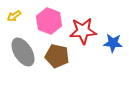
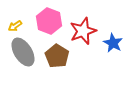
yellow arrow: moved 1 px right, 10 px down
red star: rotated 16 degrees counterclockwise
blue star: rotated 24 degrees clockwise
brown pentagon: rotated 20 degrees clockwise
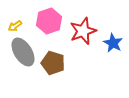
pink hexagon: rotated 20 degrees clockwise
brown pentagon: moved 4 px left, 7 px down; rotated 15 degrees counterclockwise
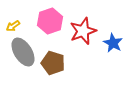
pink hexagon: moved 1 px right
yellow arrow: moved 2 px left
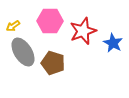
pink hexagon: rotated 20 degrees clockwise
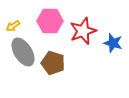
blue star: rotated 12 degrees counterclockwise
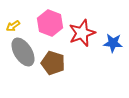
pink hexagon: moved 2 px down; rotated 20 degrees clockwise
red star: moved 1 px left, 2 px down
blue star: rotated 12 degrees counterclockwise
